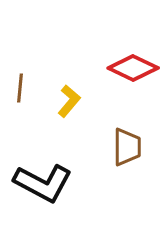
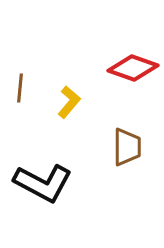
red diamond: rotated 6 degrees counterclockwise
yellow L-shape: moved 1 px down
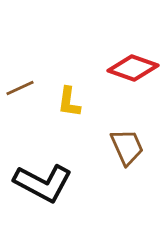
brown line: rotated 60 degrees clockwise
yellow L-shape: rotated 148 degrees clockwise
brown trapezoid: rotated 24 degrees counterclockwise
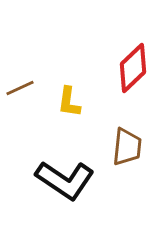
red diamond: rotated 63 degrees counterclockwise
brown trapezoid: rotated 30 degrees clockwise
black L-shape: moved 22 px right, 3 px up; rotated 6 degrees clockwise
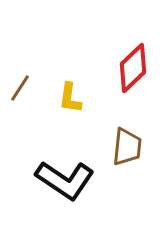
brown line: rotated 32 degrees counterclockwise
yellow L-shape: moved 1 px right, 4 px up
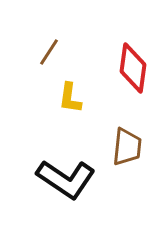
red diamond: rotated 39 degrees counterclockwise
brown line: moved 29 px right, 36 px up
black L-shape: moved 1 px right, 1 px up
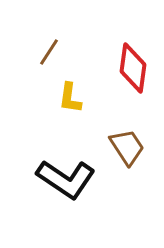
brown trapezoid: rotated 39 degrees counterclockwise
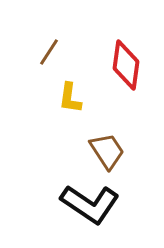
red diamond: moved 7 px left, 3 px up
brown trapezoid: moved 20 px left, 4 px down
black L-shape: moved 24 px right, 25 px down
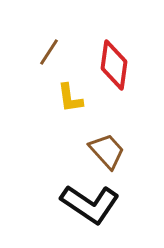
red diamond: moved 12 px left
yellow L-shape: rotated 16 degrees counterclockwise
brown trapezoid: rotated 9 degrees counterclockwise
